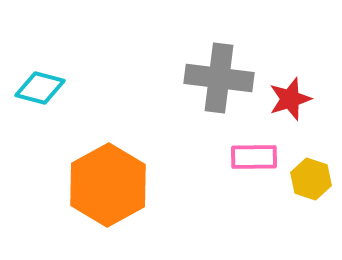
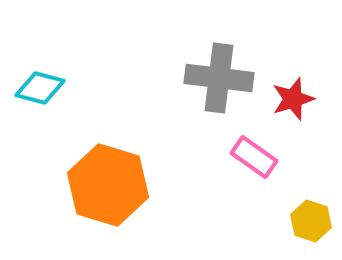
red star: moved 3 px right
pink rectangle: rotated 36 degrees clockwise
yellow hexagon: moved 42 px down
orange hexagon: rotated 14 degrees counterclockwise
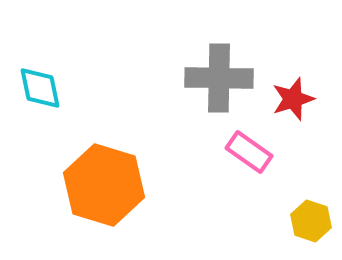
gray cross: rotated 6 degrees counterclockwise
cyan diamond: rotated 63 degrees clockwise
pink rectangle: moved 5 px left, 5 px up
orange hexagon: moved 4 px left
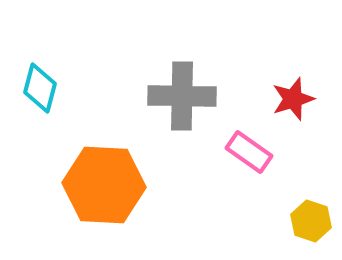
gray cross: moved 37 px left, 18 px down
cyan diamond: rotated 27 degrees clockwise
orange hexagon: rotated 14 degrees counterclockwise
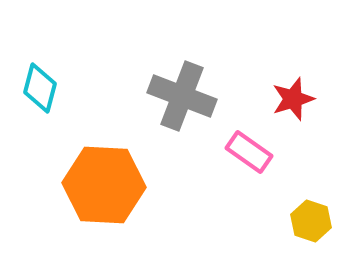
gray cross: rotated 20 degrees clockwise
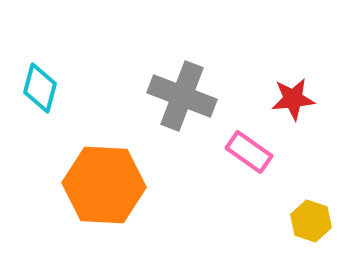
red star: rotated 12 degrees clockwise
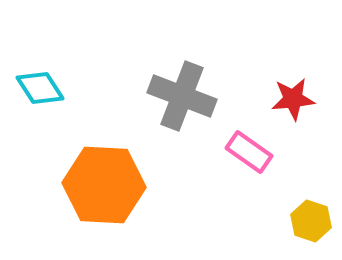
cyan diamond: rotated 48 degrees counterclockwise
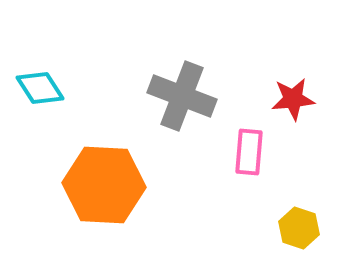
pink rectangle: rotated 60 degrees clockwise
yellow hexagon: moved 12 px left, 7 px down
